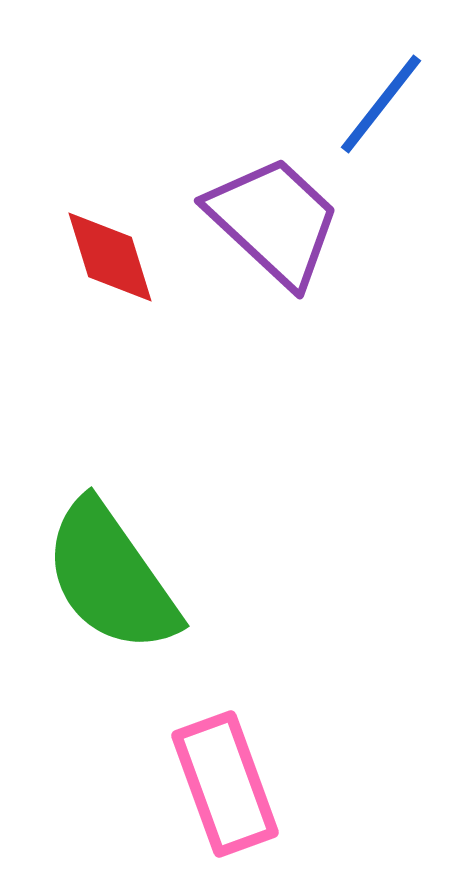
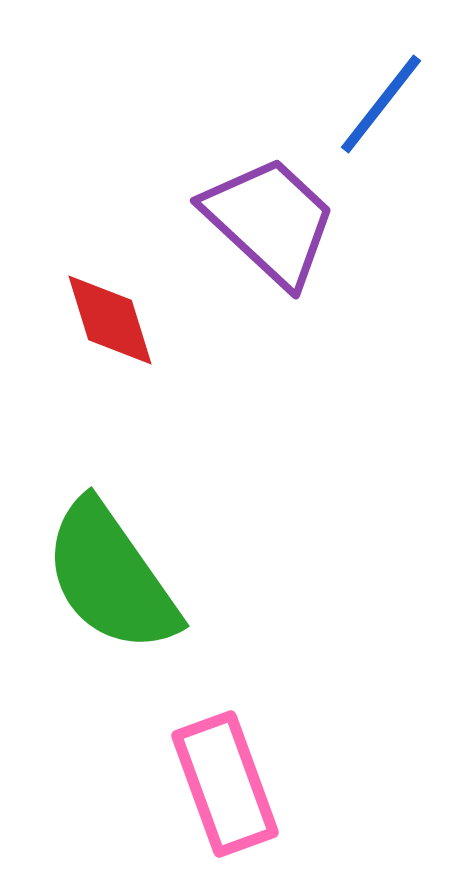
purple trapezoid: moved 4 px left
red diamond: moved 63 px down
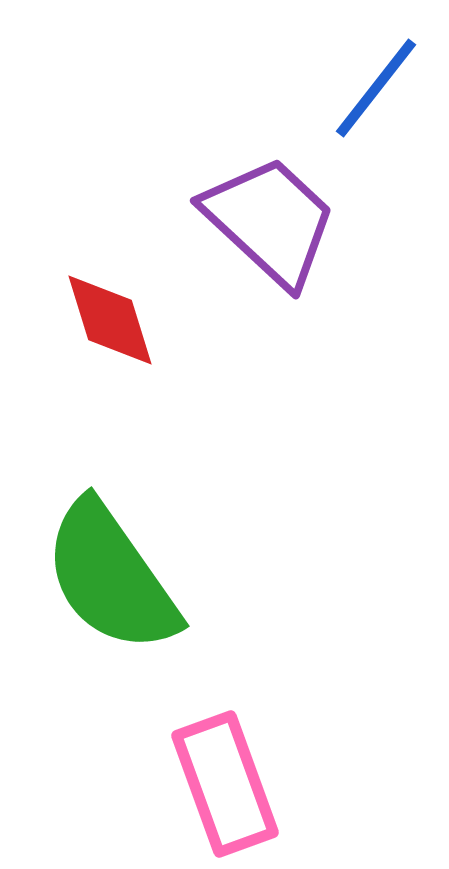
blue line: moved 5 px left, 16 px up
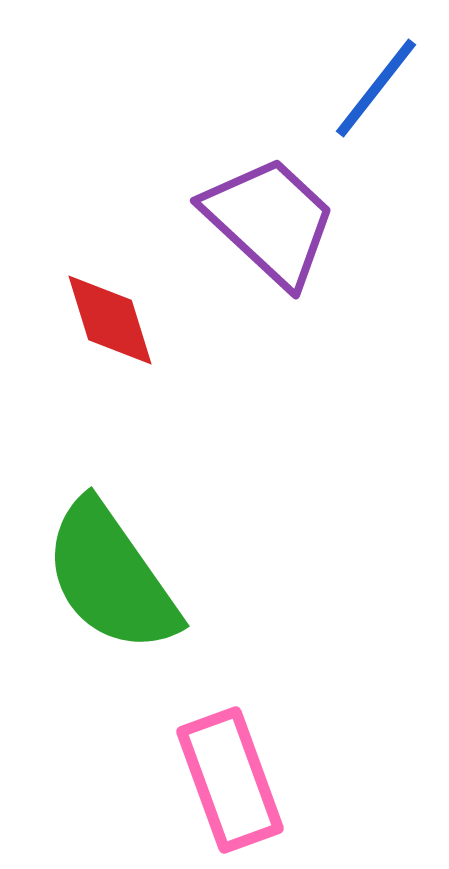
pink rectangle: moved 5 px right, 4 px up
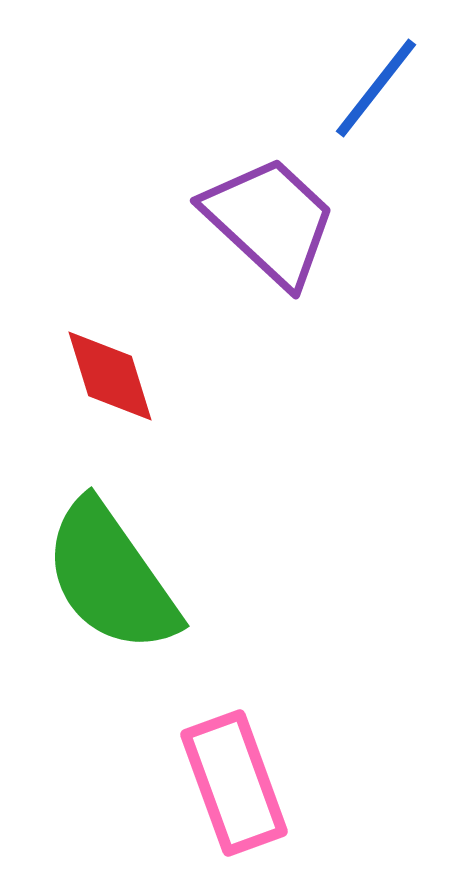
red diamond: moved 56 px down
pink rectangle: moved 4 px right, 3 px down
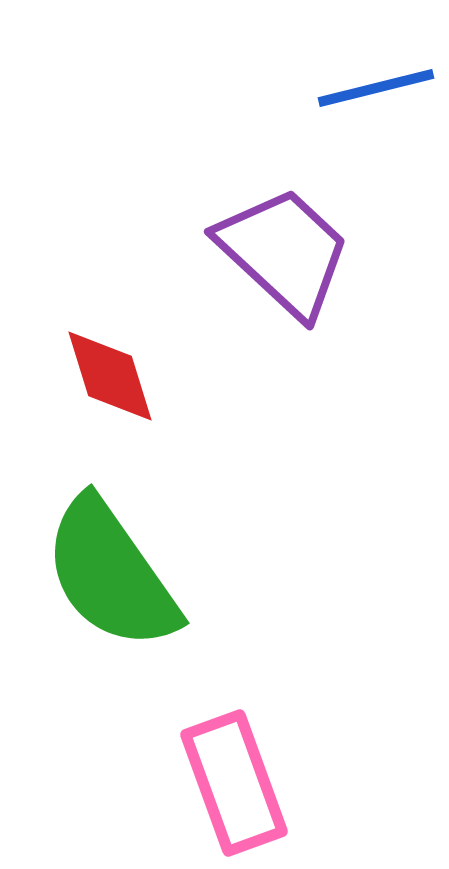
blue line: rotated 38 degrees clockwise
purple trapezoid: moved 14 px right, 31 px down
green semicircle: moved 3 px up
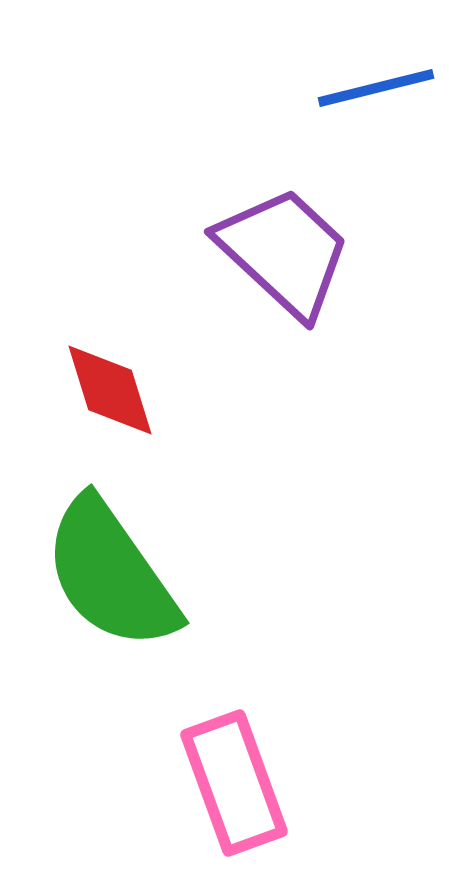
red diamond: moved 14 px down
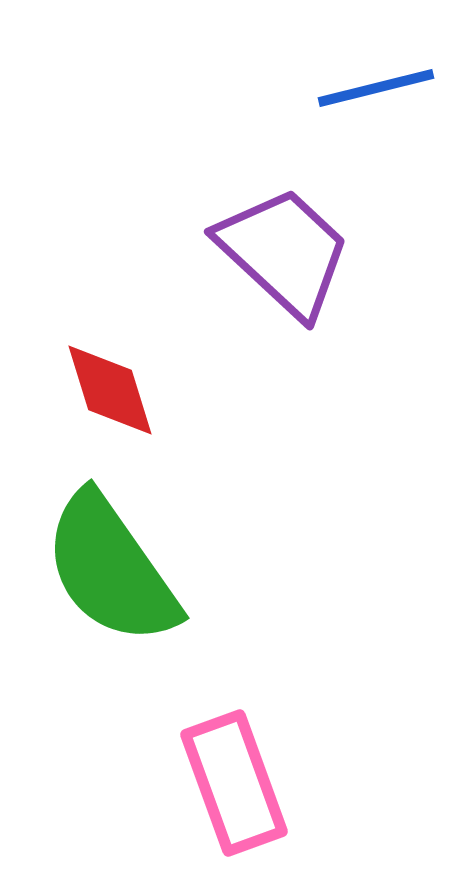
green semicircle: moved 5 px up
